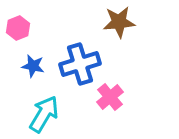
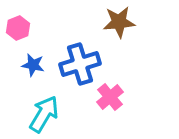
blue star: moved 1 px up
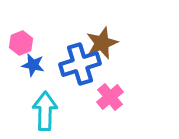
brown star: moved 17 px left, 21 px down; rotated 16 degrees counterclockwise
pink hexagon: moved 3 px right, 15 px down
cyan arrow: moved 1 px right, 3 px up; rotated 30 degrees counterclockwise
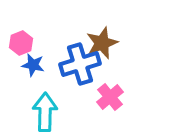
cyan arrow: moved 1 px down
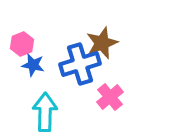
pink hexagon: moved 1 px right, 1 px down
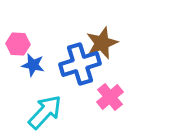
pink hexagon: moved 4 px left; rotated 25 degrees clockwise
cyan arrow: rotated 42 degrees clockwise
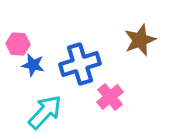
brown star: moved 38 px right, 3 px up
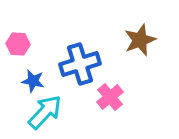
blue star: moved 16 px down
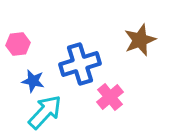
pink hexagon: rotated 10 degrees counterclockwise
